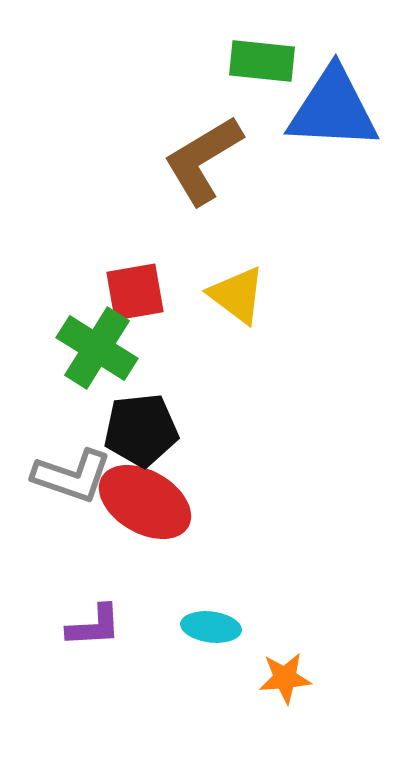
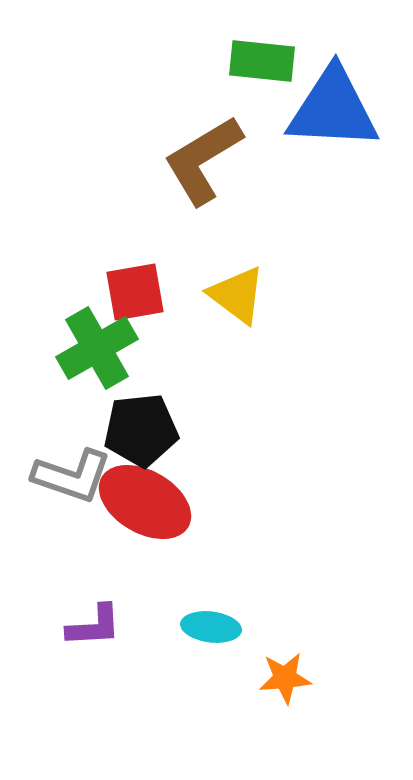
green cross: rotated 28 degrees clockwise
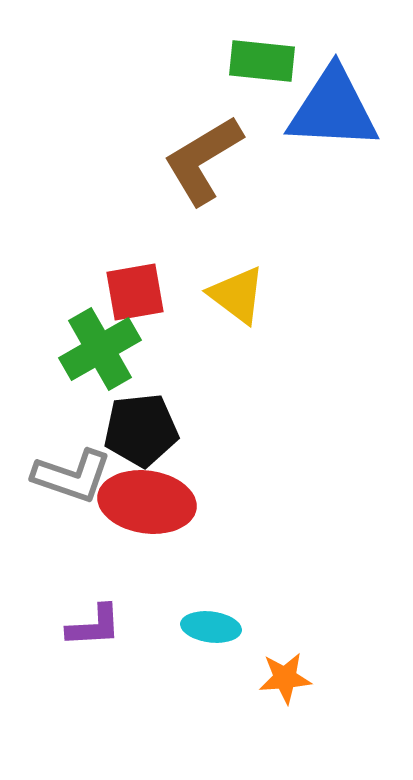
green cross: moved 3 px right, 1 px down
red ellipse: moved 2 px right; rotated 22 degrees counterclockwise
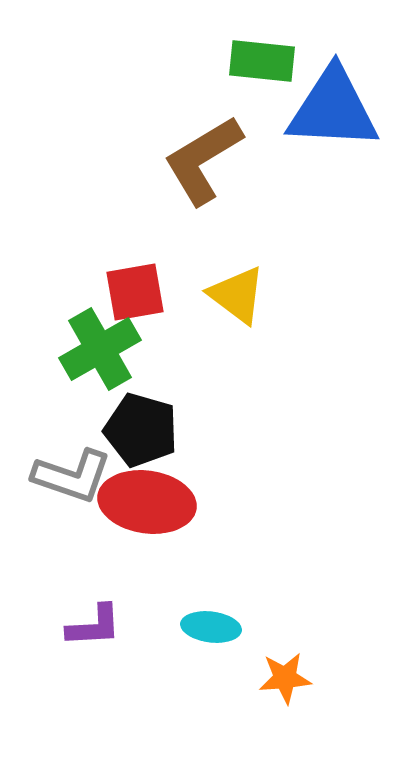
black pentagon: rotated 22 degrees clockwise
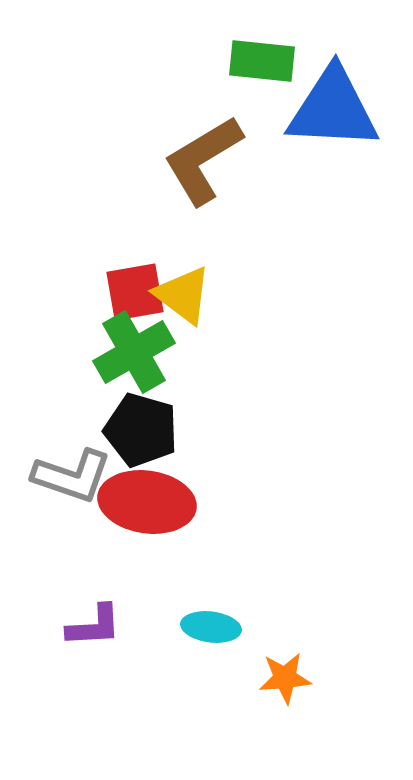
yellow triangle: moved 54 px left
green cross: moved 34 px right, 3 px down
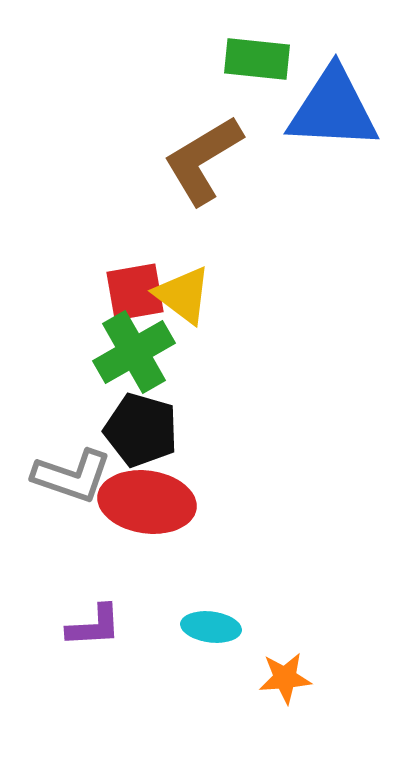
green rectangle: moved 5 px left, 2 px up
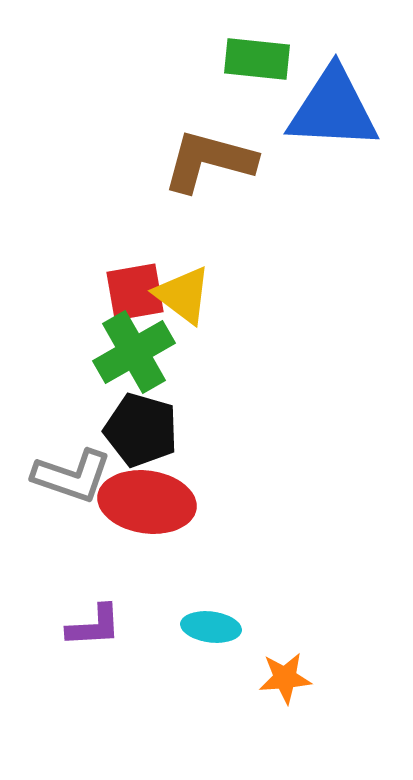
brown L-shape: moved 6 px right, 1 px down; rotated 46 degrees clockwise
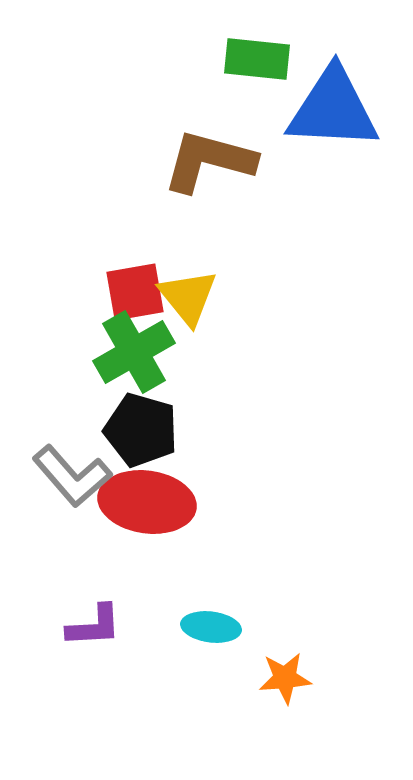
yellow triangle: moved 5 px right, 2 px down; rotated 14 degrees clockwise
gray L-shape: rotated 30 degrees clockwise
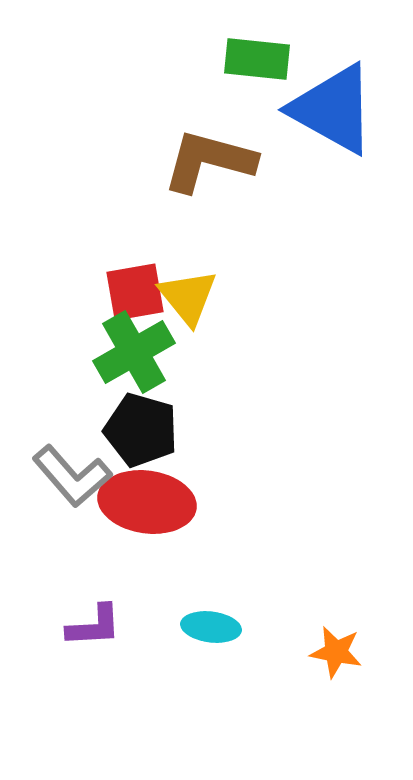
blue triangle: rotated 26 degrees clockwise
orange star: moved 51 px right, 26 px up; rotated 16 degrees clockwise
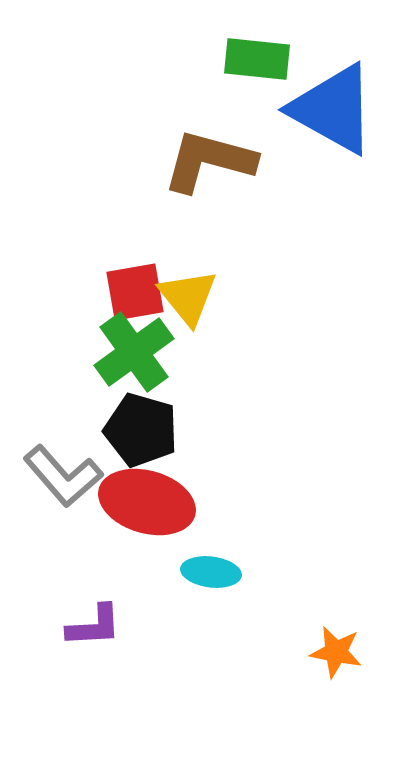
green cross: rotated 6 degrees counterclockwise
gray L-shape: moved 9 px left
red ellipse: rotated 8 degrees clockwise
cyan ellipse: moved 55 px up
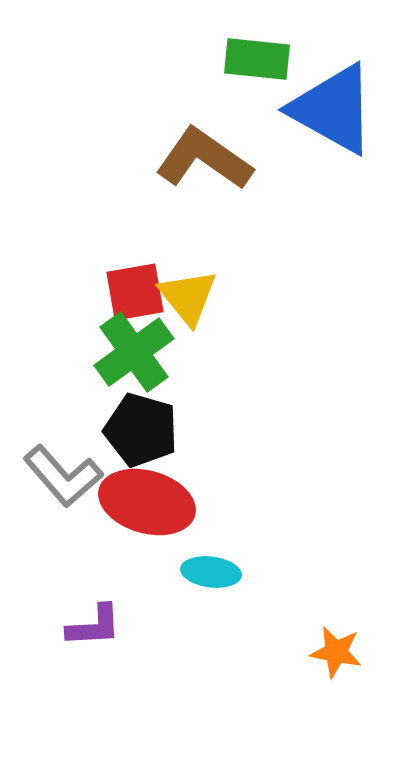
brown L-shape: moved 5 px left, 2 px up; rotated 20 degrees clockwise
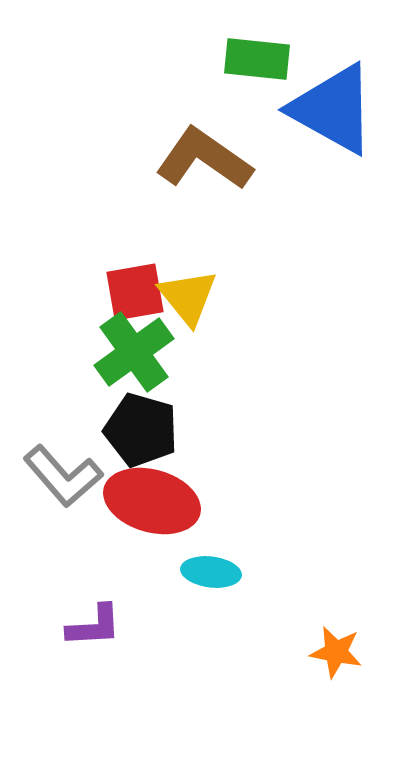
red ellipse: moved 5 px right, 1 px up
